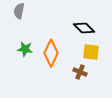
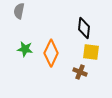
black diamond: rotated 50 degrees clockwise
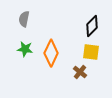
gray semicircle: moved 5 px right, 8 px down
black diamond: moved 8 px right, 2 px up; rotated 40 degrees clockwise
brown cross: rotated 16 degrees clockwise
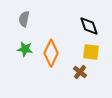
black diamond: moved 3 px left; rotated 65 degrees counterclockwise
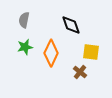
gray semicircle: moved 1 px down
black diamond: moved 18 px left, 1 px up
green star: moved 2 px up; rotated 21 degrees counterclockwise
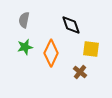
yellow square: moved 3 px up
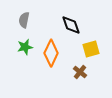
yellow square: rotated 24 degrees counterclockwise
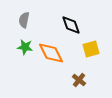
green star: rotated 21 degrees clockwise
orange diamond: rotated 52 degrees counterclockwise
brown cross: moved 1 px left, 8 px down
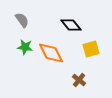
gray semicircle: moved 2 px left; rotated 133 degrees clockwise
black diamond: rotated 20 degrees counterclockwise
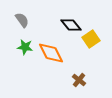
yellow square: moved 10 px up; rotated 18 degrees counterclockwise
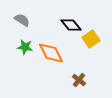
gray semicircle: rotated 21 degrees counterclockwise
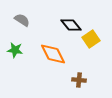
green star: moved 10 px left, 3 px down
orange diamond: moved 2 px right, 1 px down
brown cross: rotated 32 degrees counterclockwise
